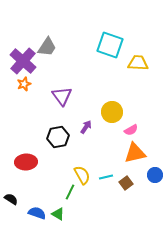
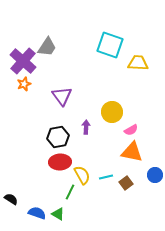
purple arrow: rotated 32 degrees counterclockwise
orange triangle: moved 3 px left, 1 px up; rotated 25 degrees clockwise
red ellipse: moved 34 px right
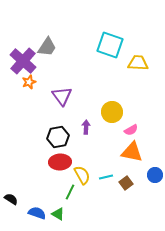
orange star: moved 5 px right, 2 px up
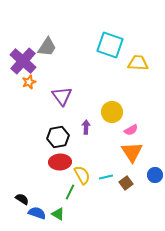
orange triangle: rotated 45 degrees clockwise
black semicircle: moved 11 px right
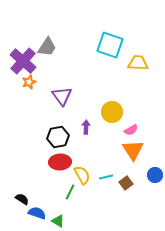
orange triangle: moved 1 px right, 2 px up
green triangle: moved 7 px down
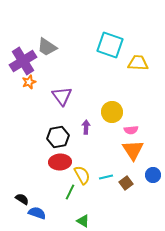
gray trapezoid: rotated 90 degrees clockwise
purple cross: rotated 16 degrees clockwise
pink semicircle: rotated 24 degrees clockwise
blue circle: moved 2 px left
green triangle: moved 25 px right
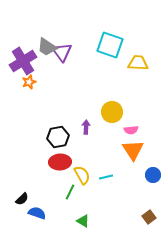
purple triangle: moved 44 px up
brown square: moved 23 px right, 34 px down
black semicircle: rotated 104 degrees clockwise
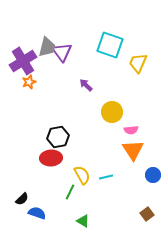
gray trapezoid: rotated 110 degrees counterclockwise
yellow trapezoid: rotated 70 degrees counterclockwise
purple arrow: moved 42 px up; rotated 48 degrees counterclockwise
red ellipse: moved 9 px left, 4 px up
brown square: moved 2 px left, 3 px up
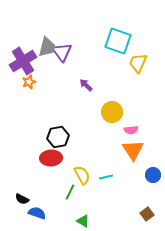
cyan square: moved 8 px right, 4 px up
black semicircle: rotated 72 degrees clockwise
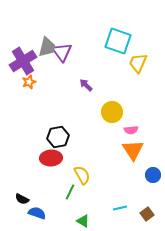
cyan line: moved 14 px right, 31 px down
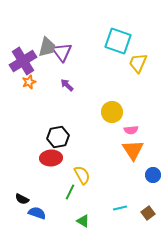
purple arrow: moved 19 px left
brown square: moved 1 px right, 1 px up
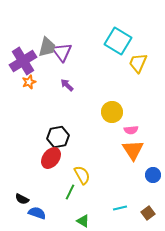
cyan square: rotated 12 degrees clockwise
red ellipse: rotated 50 degrees counterclockwise
